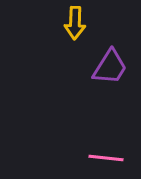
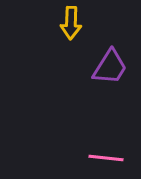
yellow arrow: moved 4 px left
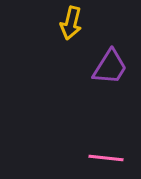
yellow arrow: rotated 12 degrees clockwise
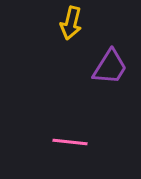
pink line: moved 36 px left, 16 px up
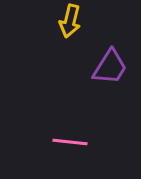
yellow arrow: moved 1 px left, 2 px up
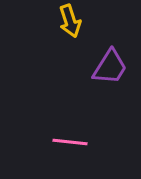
yellow arrow: rotated 32 degrees counterclockwise
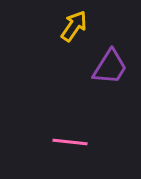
yellow arrow: moved 4 px right, 5 px down; rotated 128 degrees counterclockwise
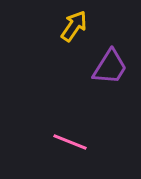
pink line: rotated 16 degrees clockwise
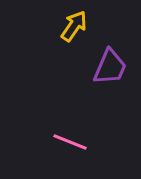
purple trapezoid: rotated 9 degrees counterclockwise
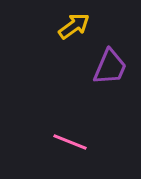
yellow arrow: rotated 20 degrees clockwise
